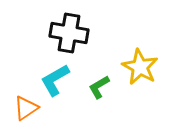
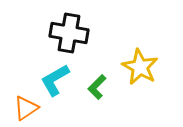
green L-shape: moved 2 px left; rotated 15 degrees counterclockwise
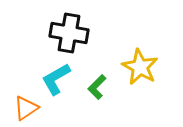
cyan L-shape: moved 1 px right, 1 px up
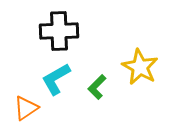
black cross: moved 10 px left, 2 px up; rotated 12 degrees counterclockwise
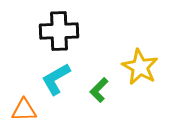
green L-shape: moved 2 px right, 3 px down
orange triangle: moved 2 px left, 2 px down; rotated 32 degrees clockwise
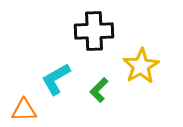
black cross: moved 35 px right
yellow star: moved 1 px right, 1 px up; rotated 12 degrees clockwise
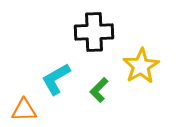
black cross: moved 1 px down
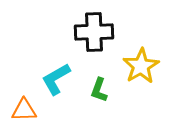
green L-shape: rotated 25 degrees counterclockwise
